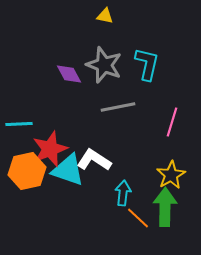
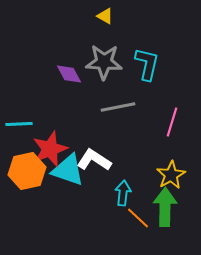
yellow triangle: rotated 18 degrees clockwise
gray star: moved 3 px up; rotated 18 degrees counterclockwise
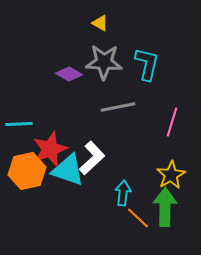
yellow triangle: moved 5 px left, 7 px down
purple diamond: rotated 32 degrees counterclockwise
white L-shape: moved 2 px left, 2 px up; rotated 104 degrees clockwise
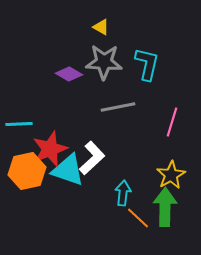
yellow triangle: moved 1 px right, 4 px down
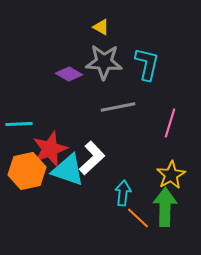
pink line: moved 2 px left, 1 px down
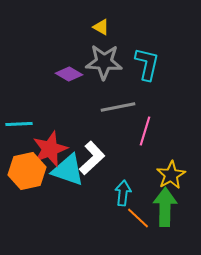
pink line: moved 25 px left, 8 px down
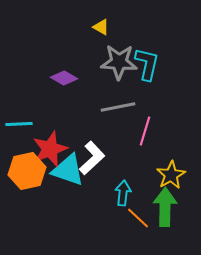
gray star: moved 15 px right
purple diamond: moved 5 px left, 4 px down
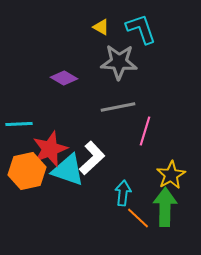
cyan L-shape: moved 6 px left, 35 px up; rotated 32 degrees counterclockwise
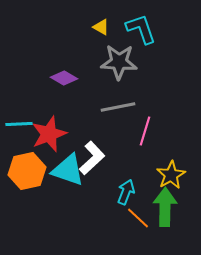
red star: moved 1 px left, 15 px up
cyan arrow: moved 3 px right, 1 px up; rotated 15 degrees clockwise
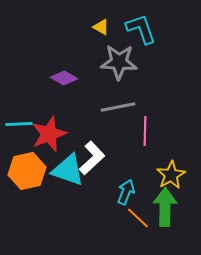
pink line: rotated 16 degrees counterclockwise
